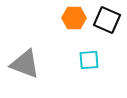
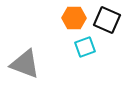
cyan square: moved 4 px left, 13 px up; rotated 15 degrees counterclockwise
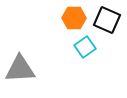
cyan square: rotated 15 degrees counterclockwise
gray triangle: moved 5 px left, 5 px down; rotated 24 degrees counterclockwise
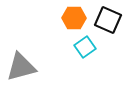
black square: moved 1 px right
gray triangle: moved 1 px right, 2 px up; rotated 12 degrees counterclockwise
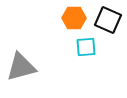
cyan square: moved 1 px right; rotated 30 degrees clockwise
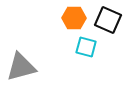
cyan square: rotated 20 degrees clockwise
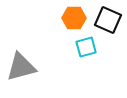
cyan square: rotated 30 degrees counterclockwise
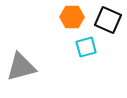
orange hexagon: moved 2 px left, 1 px up
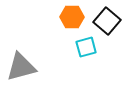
black square: moved 1 px left, 1 px down; rotated 16 degrees clockwise
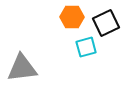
black square: moved 1 px left, 2 px down; rotated 24 degrees clockwise
gray triangle: moved 1 px right, 1 px down; rotated 8 degrees clockwise
